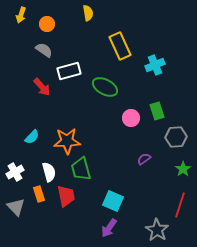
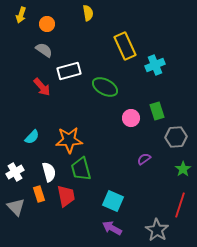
yellow rectangle: moved 5 px right
orange star: moved 2 px right, 1 px up
purple arrow: moved 3 px right; rotated 84 degrees clockwise
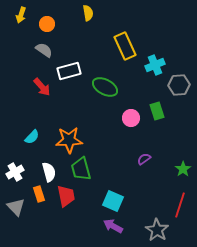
gray hexagon: moved 3 px right, 52 px up
purple arrow: moved 1 px right, 2 px up
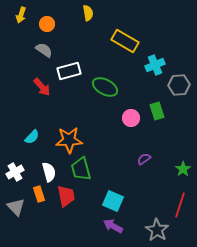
yellow rectangle: moved 5 px up; rotated 36 degrees counterclockwise
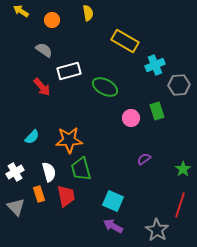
yellow arrow: moved 4 px up; rotated 105 degrees clockwise
orange circle: moved 5 px right, 4 px up
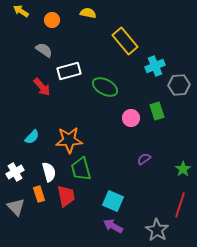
yellow semicircle: rotated 70 degrees counterclockwise
yellow rectangle: rotated 20 degrees clockwise
cyan cross: moved 1 px down
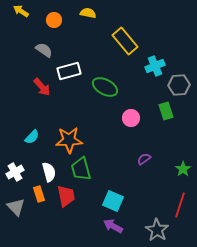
orange circle: moved 2 px right
green rectangle: moved 9 px right
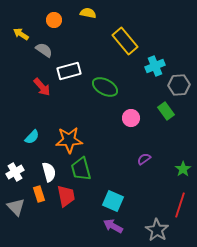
yellow arrow: moved 23 px down
green rectangle: rotated 18 degrees counterclockwise
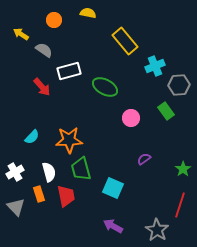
cyan square: moved 13 px up
